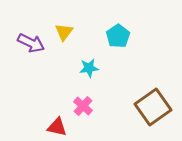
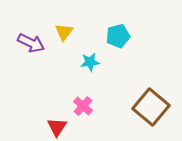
cyan pentagon: rotated 20 degrees clockwise
cyan star: moved 1 px right, 6 px up
brown square: moved 2 px left; rotated 15 degrees counterclockwise
red triangle: rotated 50 degrees clockwise
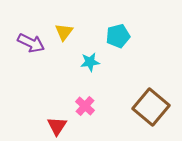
pink cross: moved 2 px right
red triangle: moved 1 px up
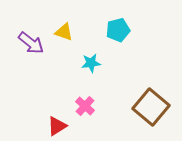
yellow triangle: rotated 48 degrees counterclockwise
cyan pentagon: moved 6 px up
purple arrow: rotated 12 degrees clockwise
cyan star: moved 1 px right, 1 px down
red triangle: rotated 25 degrees clockwise
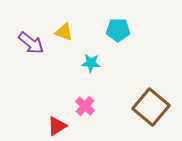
cyan pentagon: rotated 15 degrees clockwise
cyan star: rotated 12 degrees clockwise
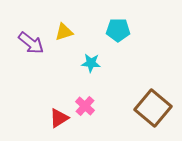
yellow triangle: rotated 36 degrees counterclockwise
brown square: moved 2 px right, 1 px down
red triangle: moved 2 px right, 8 px up
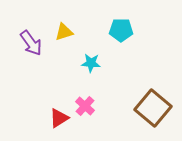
cyan pentagon: moved 3 px right
purple arrow: rotated 16 degrees clockwise
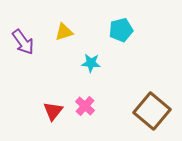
cyan pentagon: rotated 15 degrees counterclockwise
purple arrow: moved 8 px left, 1 px up
brown square: moved 1 px left, 3 px down
red triangle: moved 6 px left, 7 px up; rotated 20 degrees counterclockwise
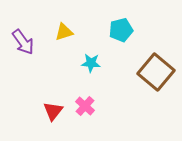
brown square: moved 4 px right, 39 px up
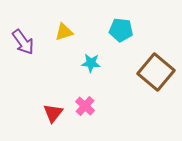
cyan pentagon: rotated 20 degrees clockwise
red triangle: moved 2 px down
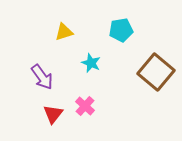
cyan pentagon: rotated 15 degrees counterclockwise
purple arrow: moved 19 px right, 35 px down
cyan star: rotated 18 degrees clockwise
red triangle: moved 1 px down
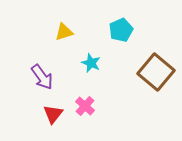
cyan pentagon: rotated 15 degrees counterclockwise
